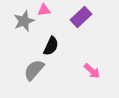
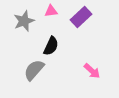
pink triangle: moved 7 px right, 1 px down
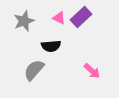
pink triangle: moved 8 px right, 7 px down; rotated 32 degrees clockwise
black semicircle: rotated 60 degrees clockwise
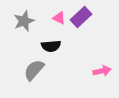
pink arrow: moved 10 px right; rotated 54 degrees counterclockwise
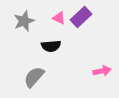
gray semicircle: moved 7 px down
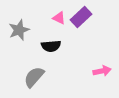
gray star: moved 5 px left, 9 px down
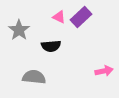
pink triangle: moved 1 px up
gray star: rotated 15 degrees counterclockwise
pink arrow: moved 2 px right
gray semicircle: rotated 55 degrees clockwise
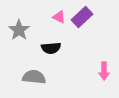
purple rectangle: moved 1 px right
black semicircle: moved 2 px down
pink arrow: rotated 102 degrees clockwise
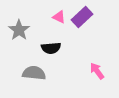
pink arrow: moved 7 px left; rotated 144 degrees clockwise
gray semicircle: moved 4 px up
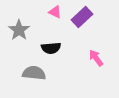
pink triangle: moved 4 px left, 5 px up
pink arrow: moved 1 px left, 13 px up
